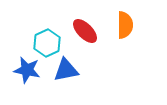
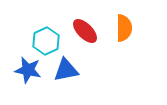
orange semicircle: moved 1 px left, 3 px down
cyan hexagon: moved 1 px left, 2 px up
blue star: moved 1 px right
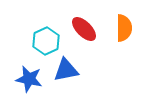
red ellipse: moved 1 px left, 2 px up
blue star: moved 1 px right, 9 px down
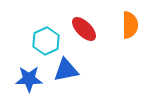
orange semicircle: moved 6 px right, 3 px up
blue star: rotated 12 degrees counterclockwise
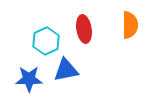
red ellipse: rotated 36 degrees clockwise
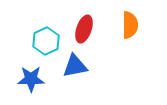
red ellipse: rotated 28 degrees clockwise
blue triangle: moved 9 px right, 4 px up
blue star: moved 2 px right
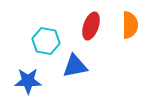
red ellipse: moved 7 px right, 3 px up
cyan hexagon: rotated 24 degrees counterclockwise
blue star: moved 3 px left, 2 px down
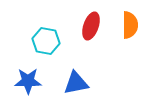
blue triangle: moved 1 px right, 17 px down
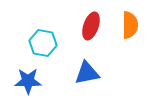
cyan hexagon: moved 3 px left, 2 px down
blue triangle: moved 11 px right, 10 px up
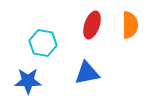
red ellipse: moved 1 px right, 1 px up
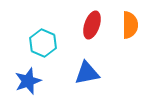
cyan hexagon: rotated 12 degrees clockwise
blue star: rotated 20 degrees counterclockwise
